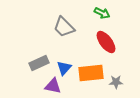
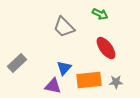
green arrow: moved 2 px left, 1 px down
red ellipse: moved 6 px down
gray rectangle: moved 22 px left; rotated 18 degrees counterclockwise
orange rectangle: moved 2 px left, 7 px down
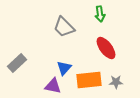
green arrow: rotated 56 degrees clockwise
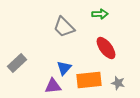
green arrow: rotated 84 degrees counterclockwise
gray star: moved 2 px right, 1 px down; rotated 16 degrees clockwise
purple triangle: rotated 18 degrees counterclockwise
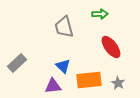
gray trapezoid: rotated 30 degrees clockwise
red ellipse: moved 5 px right, 1 px up
blue triangle: moved 1 px left, 2 px up; rotated 28 degrees counterclockwise
gray star: rotated 16 degrees clockwise
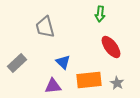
green arrow: rotated 98 degrees clockwise
gray trapezoid: moved 19 px left
blue triangle: moved 4 px up
gray star: moved 1 px left
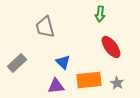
purple triangle: moved 3 px right
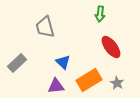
orange rectangle: rotated 25 degrees counterclockwise
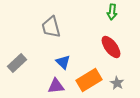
green arrow: moved 12 px right, 2 px up
gray trapezoid: moved 6 px right
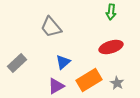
green arrow: moved 1 px left
gray trapezoid: rotated 25 degrees counterclockwise
red ellipse: rotated 70 degrees counterclockwise
blue triangle: rotated 35 degrees clockwise
purple triangle: rotated 24 degrees counterclockwise
